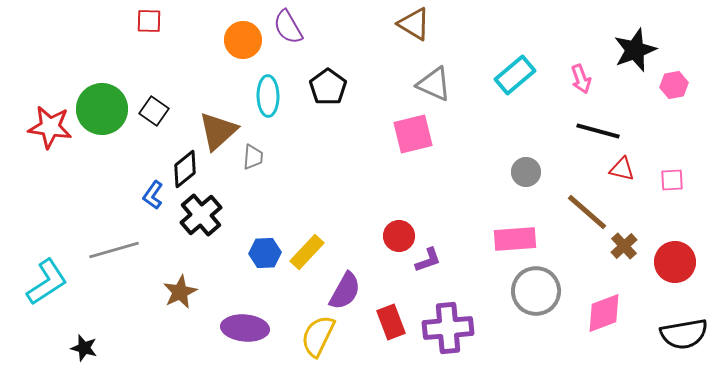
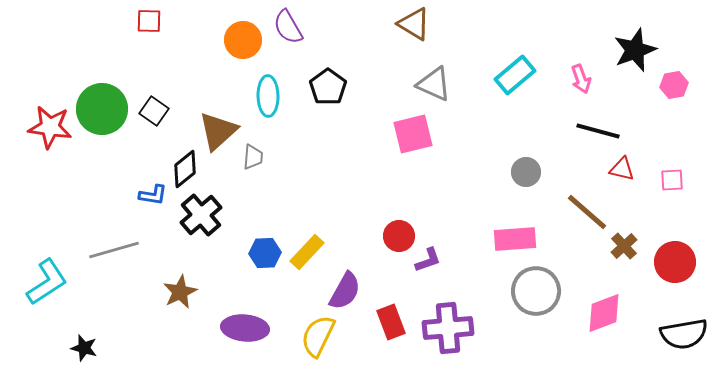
blue L-shape at (153, 195): rotated 116 degrees counterclockwise
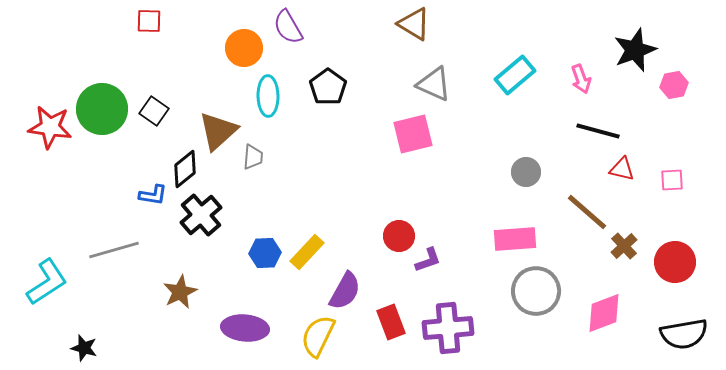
orange circle at (243, 40): moved 1 px right, 8 px down
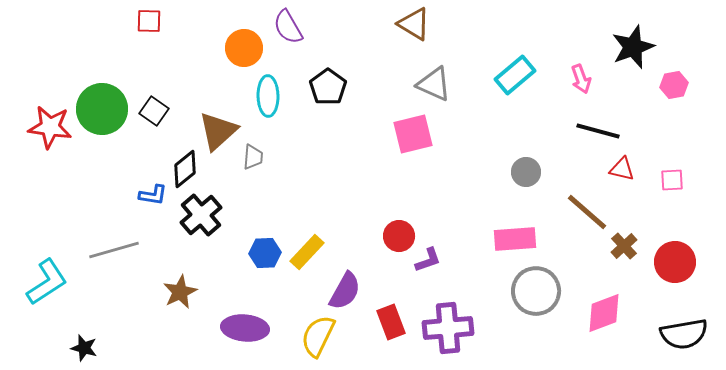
black star at (635, 50): moved 2 px left, 3 px up
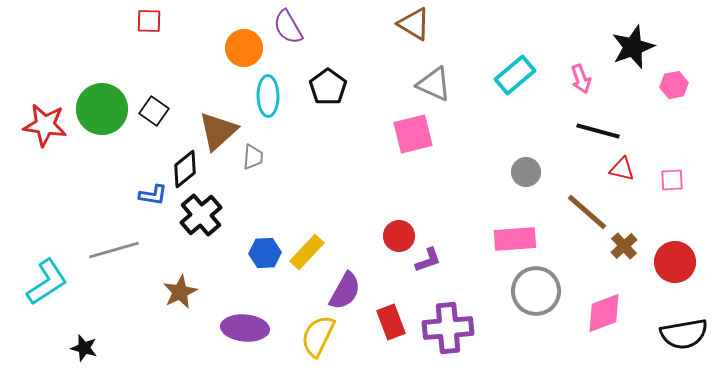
red star at (50, 127): moved 5 px left, 2 px up
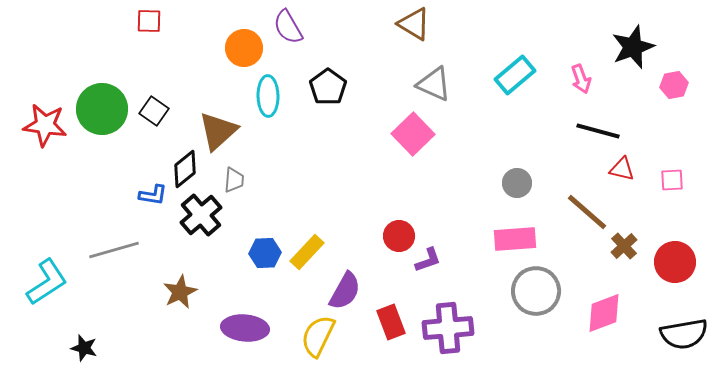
pink square at (413, 134): rotated 30 degrees counterclockwise
gray trapezoid at (253, 157): moved 19 px left, 23 px down
gray circle at (526, 172): moved 9 px left, 11 px down
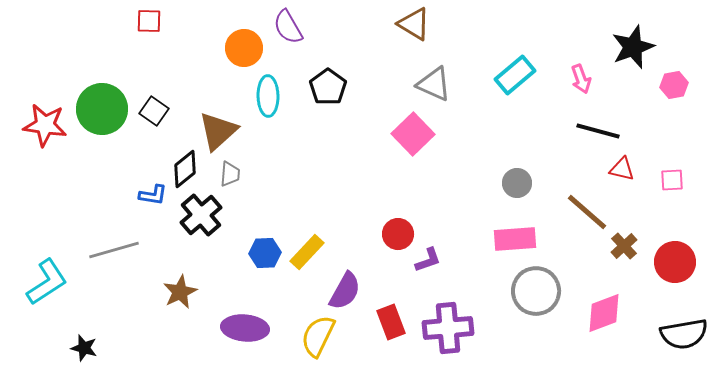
gray trapezoid at (234, 180): moved 4 px left, 6 px up
red circle at (399, 236): moved 1 px left, 2 px up
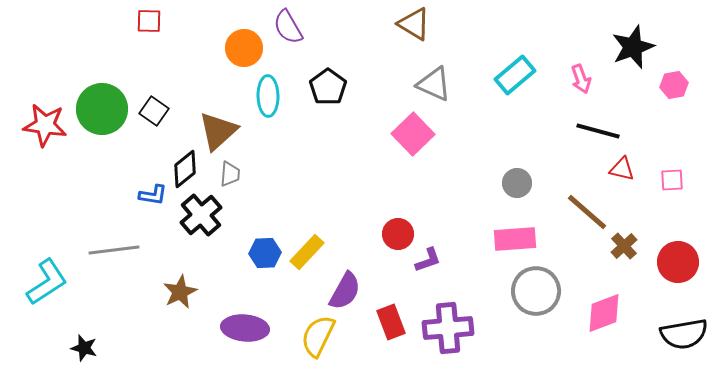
gray line at (114, 250): rotated 9 degrees clockwise
red circle at (675, 262): moved 3 px right
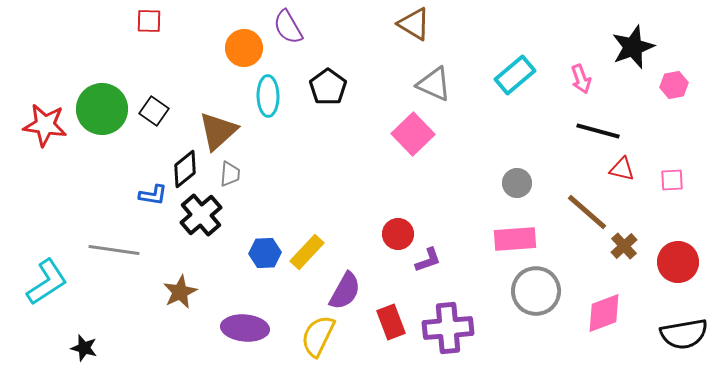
gray line at (114, 250): rotated 15 degrees clockwise
